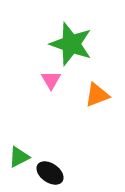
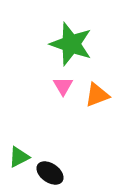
pink triangle: moved 12 px right, 6 px down
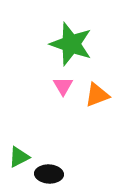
black ellipse: moved 1 px left, 1 px down; rotated 32 degrees counterclockwise
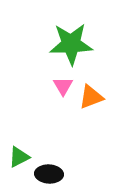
green star: rotated 21 degrees counterclockwise
orange triangle: moved 6 px left, 2 px down
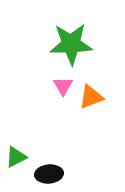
green triangle: moved 3 px left
black ellipse: rotated 8 degrees counterclockwise
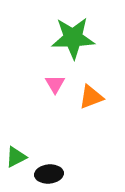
green star: moved 2 px right, 6 px up
pink triangle: moved 8 px left, 2 px up
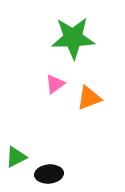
pink triangle: rotated 25 degrees clockwise
orange triangle: moved 2 px left, 1 px down
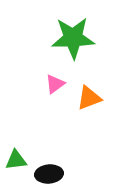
green triangle: moved 3 px down; rotated 20 degrees clockwise
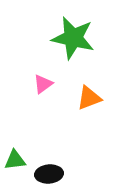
green star: rotated 15 degrees clockwise
pink triangle: moved 12 px left
green triangle: moved 1 px left
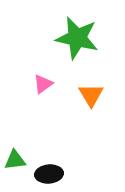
green star: moved 4 px right
orange triangle: moved 2 px right, 3 px up; rotated 40 degrees counterclockwise
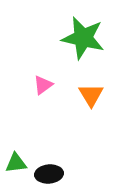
green star: moved 6 px right
pink triangle: moved 1 px down
green triangle: moved 1 px right, 3 px down
